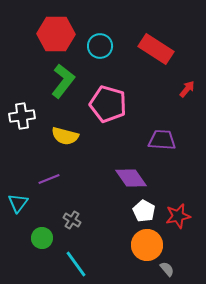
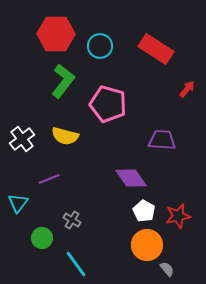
white cross: moved 23 px down; rotated 30 degrees counterclockwise
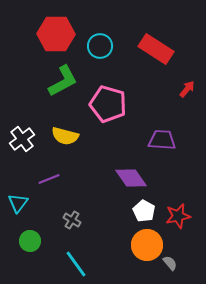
green L-shape: rotated 24 degrees clockwise
green circle: moved 12 px left, 3 px down
gray semicircle: moved 3 px right, 6 px up
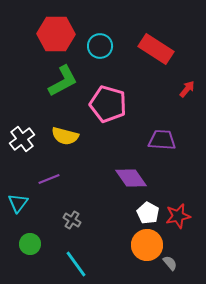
white pentagon: moved 4 px right, 2 px down
green circle: moved 3 px down
